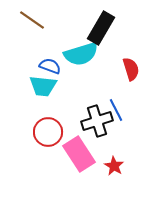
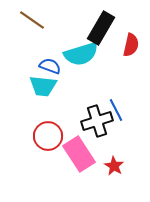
red semicircle: moved 24 px up; rotated 30 degrees clockwise
red circle: moved 4 px down
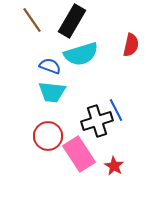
brown line: rotated 20 degrees clockwise
black rectangle: moved 29 px left, 7 px up
cyan trapezoid: moved 9 px right, 6 px down
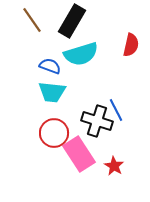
black cross: rotated 36 degrees clockwise
red circle: moved 6 px right, 3 px up
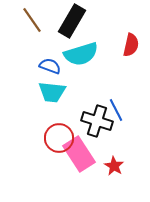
red circle: moved 5 px right, 5 px down
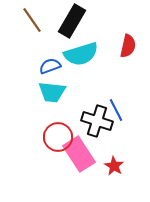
red semicircle: moved 3 px left, 1 px down
blue semicircle: rotated 40 degrees counterclockwise
red circle: moved 1 px left, 1 px up
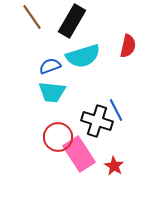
brown line: moved 3 px up
cyan semicircle: moved 2 px right, 2 px down
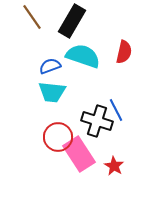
red semicircle: moved 4 px left, 6 px down
cyan semicircle: rotated 144 degrees counterclockwise
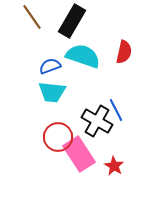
black cross: rotated 12 degrees clockwise
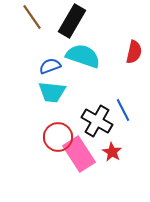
red semicircle: moved 10 px right
blue line: moved 7 px right
red star: moved 2 px left, 14 px up
